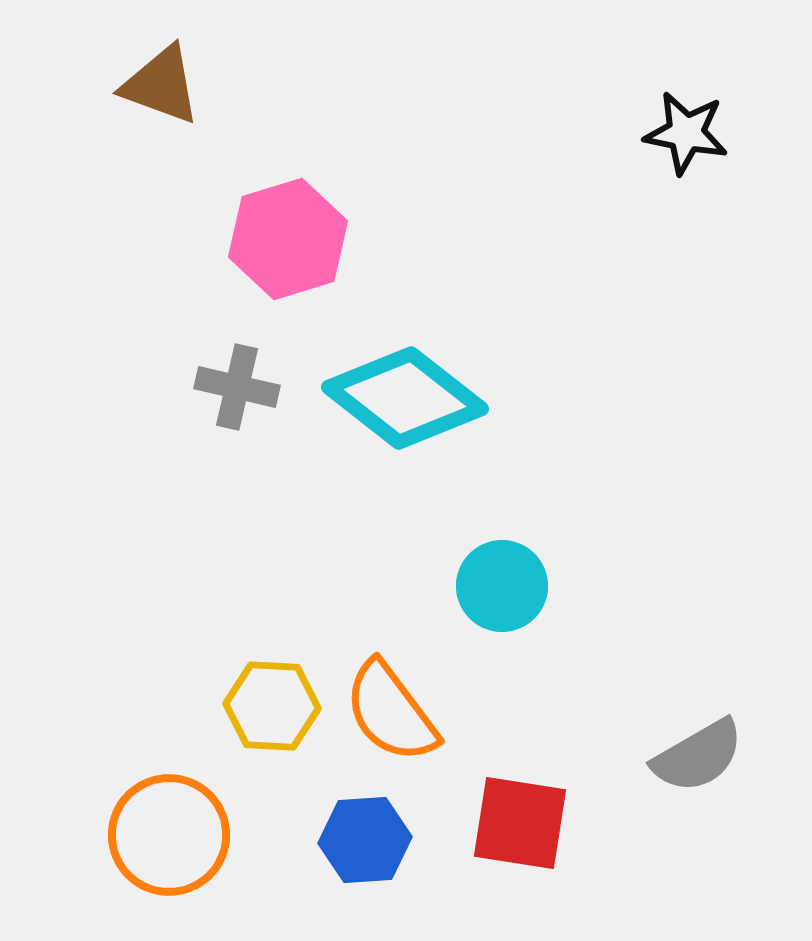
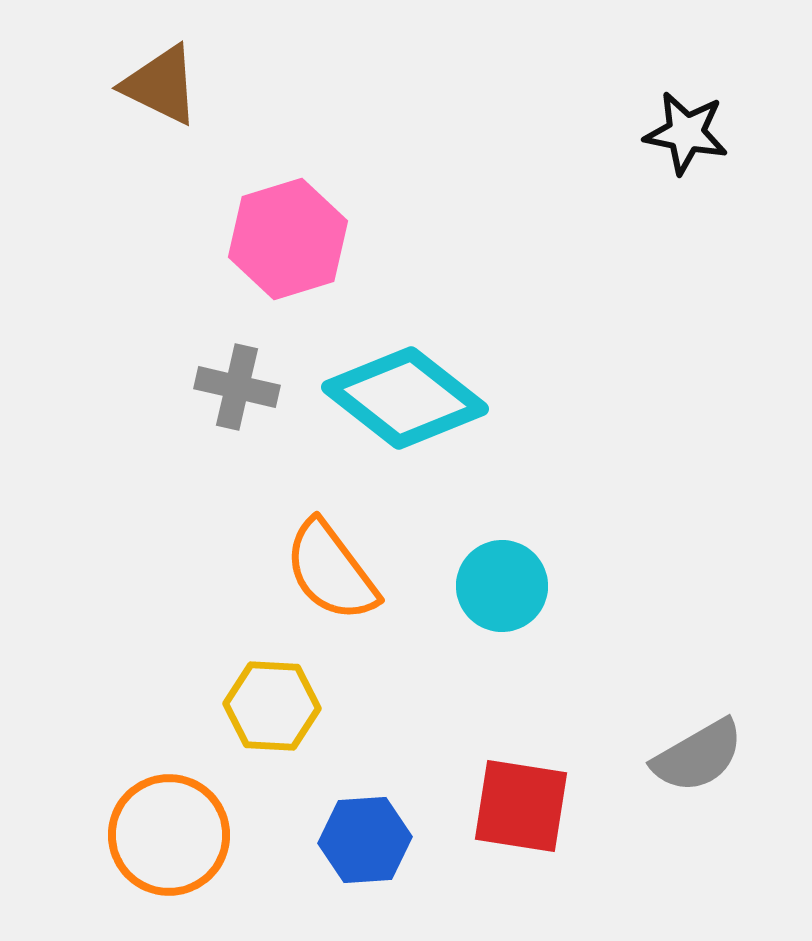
brown triangle: rotated 6 degrees clockwise
orange semicircle: moved 60 px left, 141 px up
red square: moved 1 px right, 17 px up
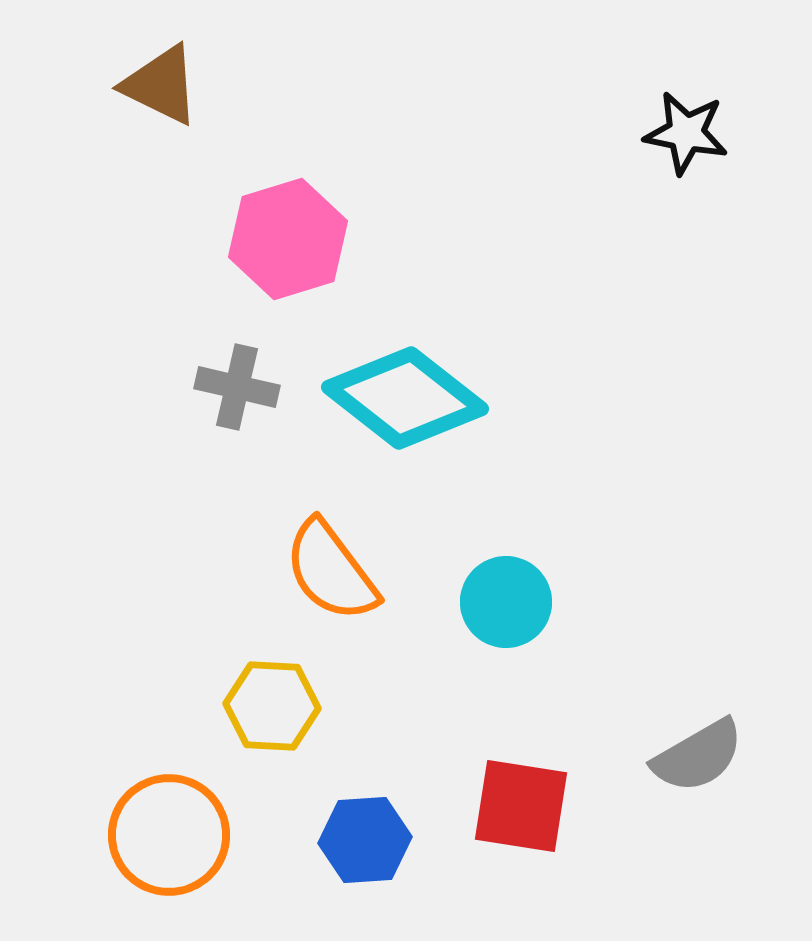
cyan circle: moved 4 px right, 16 px down
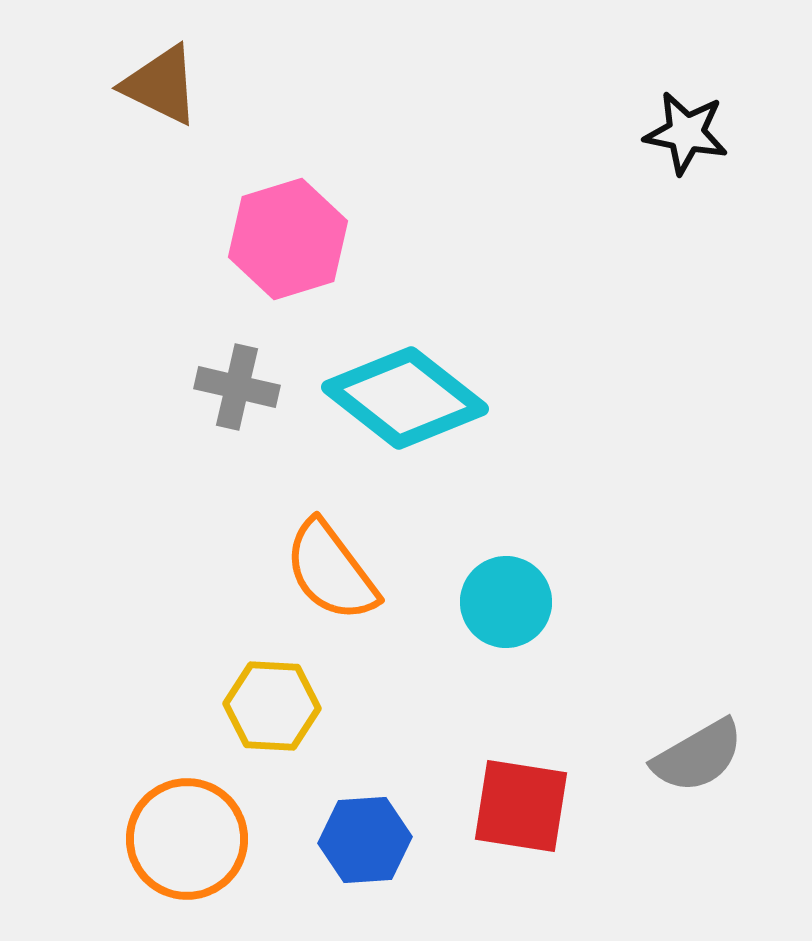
orange circle: moved 18 px right, 4 px down
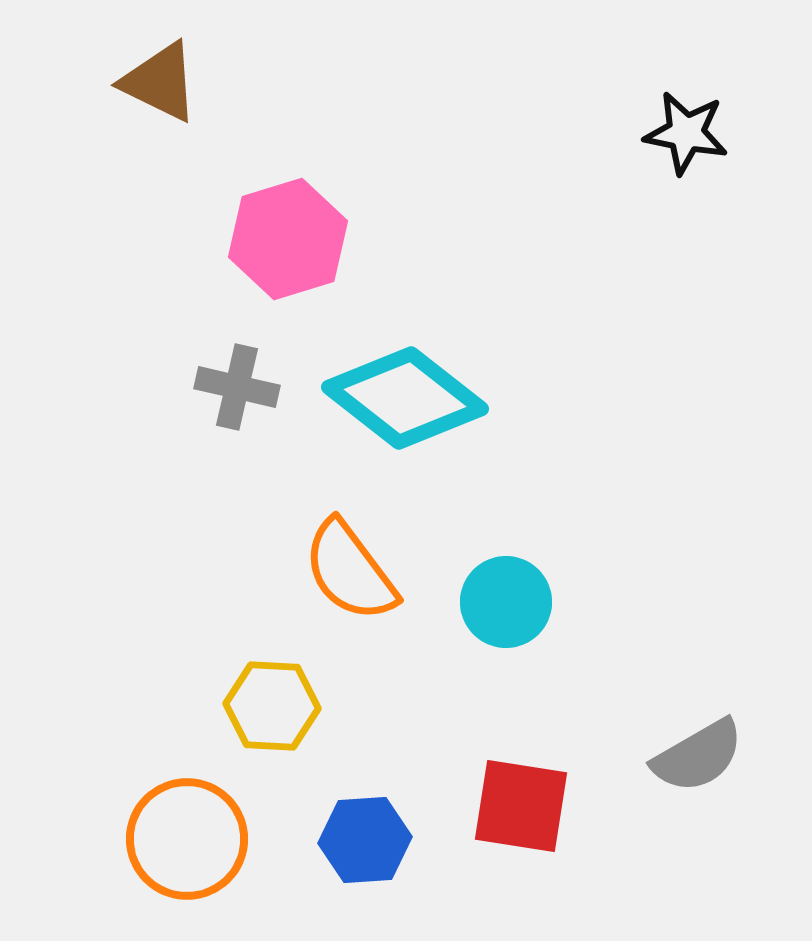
brown triangle: moved 1 px left, 3 px up
orange semicircle: moved 19 px right
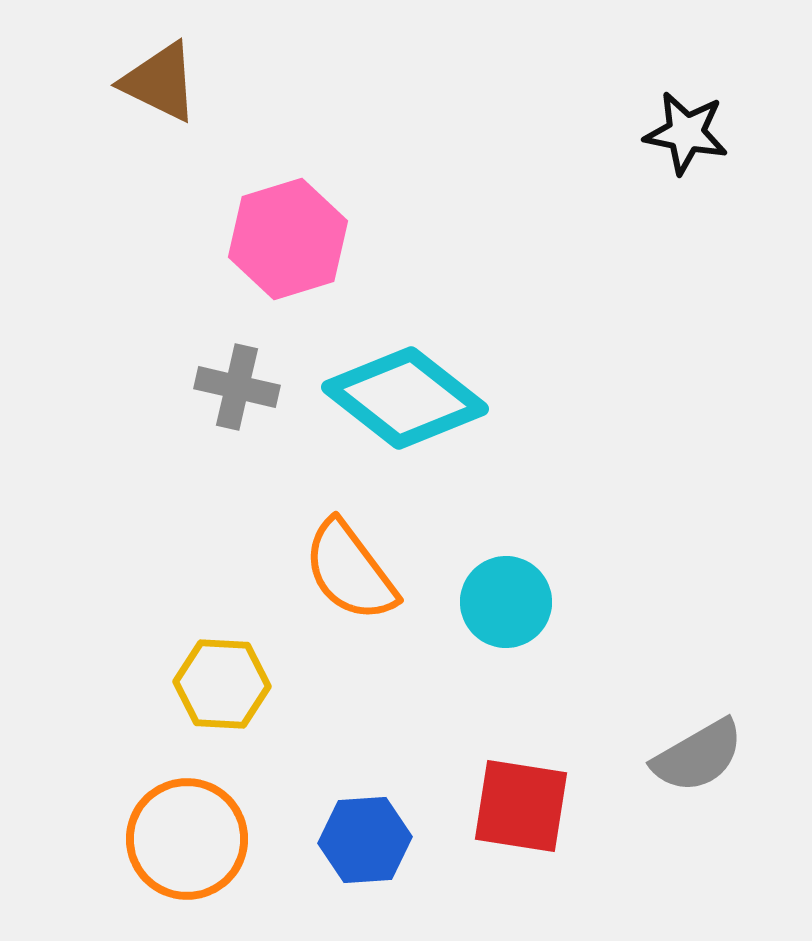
yellow hexagon: moved 50 px left, 22 px up
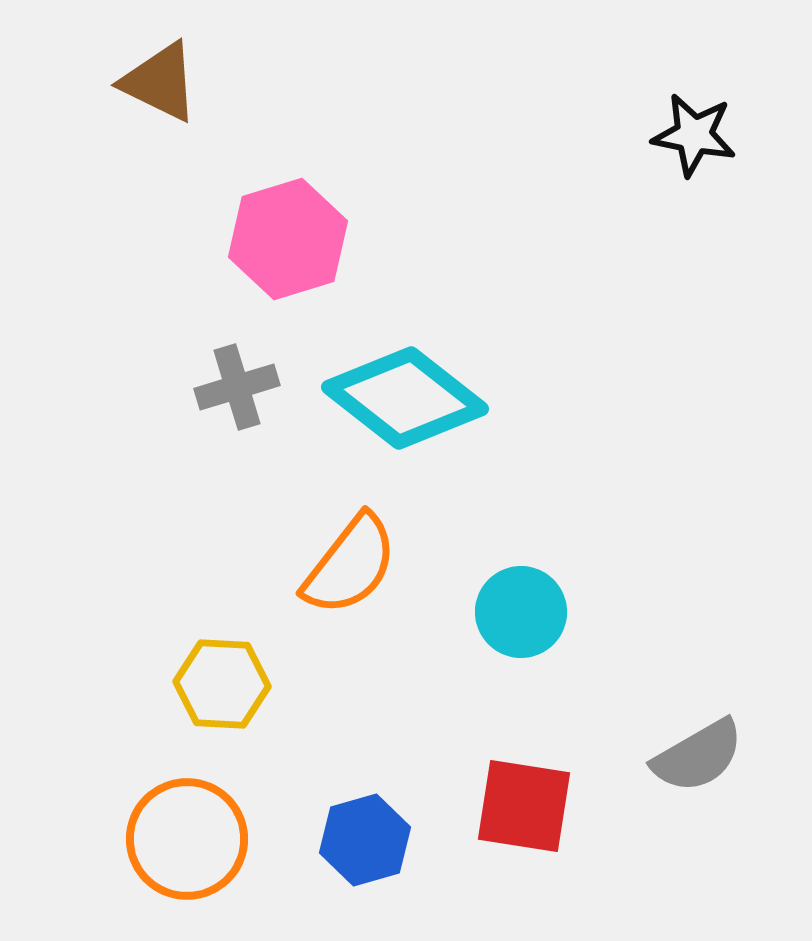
black star: moved 8 px right, 2 px down
gray cross: rotated 30 degrees counterclockwise
orange semicircle: moved 6 px up; rotated 105 degrees counterclockwise
cyan circle: moved 15 px right, 10 px down
red square: moved 3 px right
blue hexagon: rotated 12 degrees counterclockwise
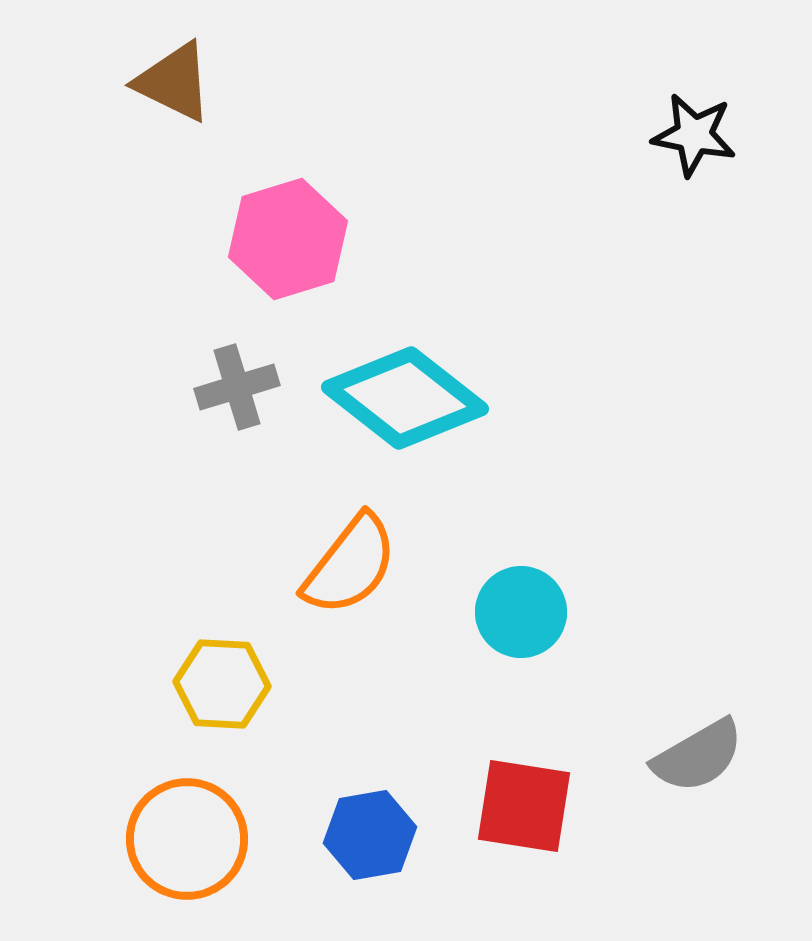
brown triangle: moved 14 px right
blue hexagon: moved 5 px right, 5 px up; rotated 6 degrees clockwise
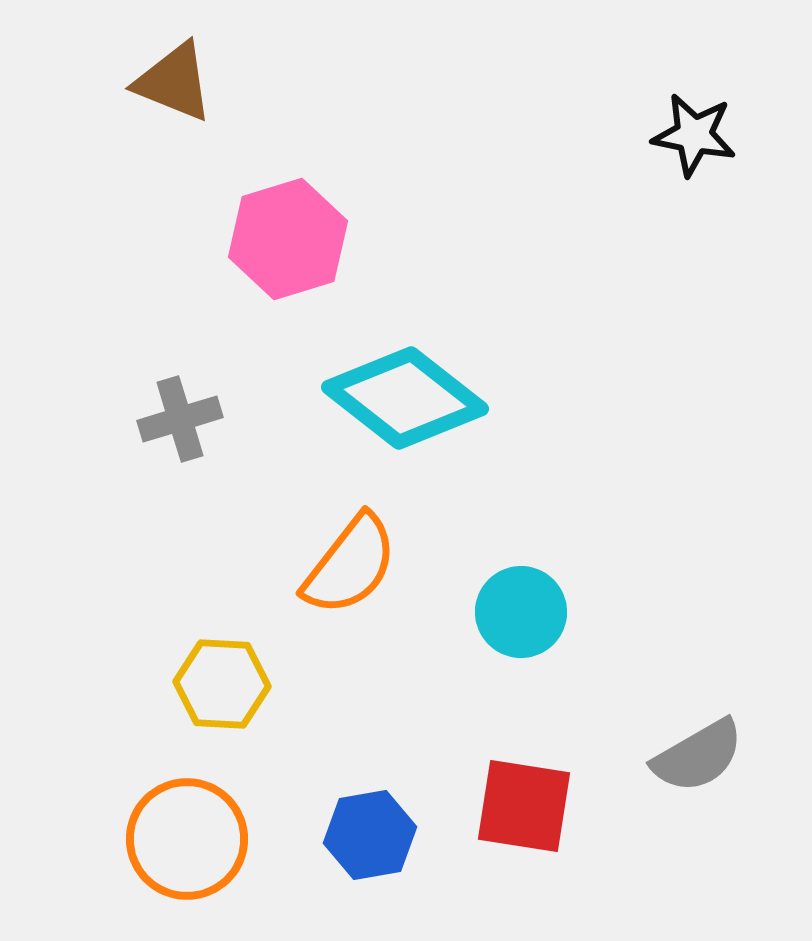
brown triangle: rotated 4 degrees counterclockwise
gray cross: moved 57 px left, 32 px down
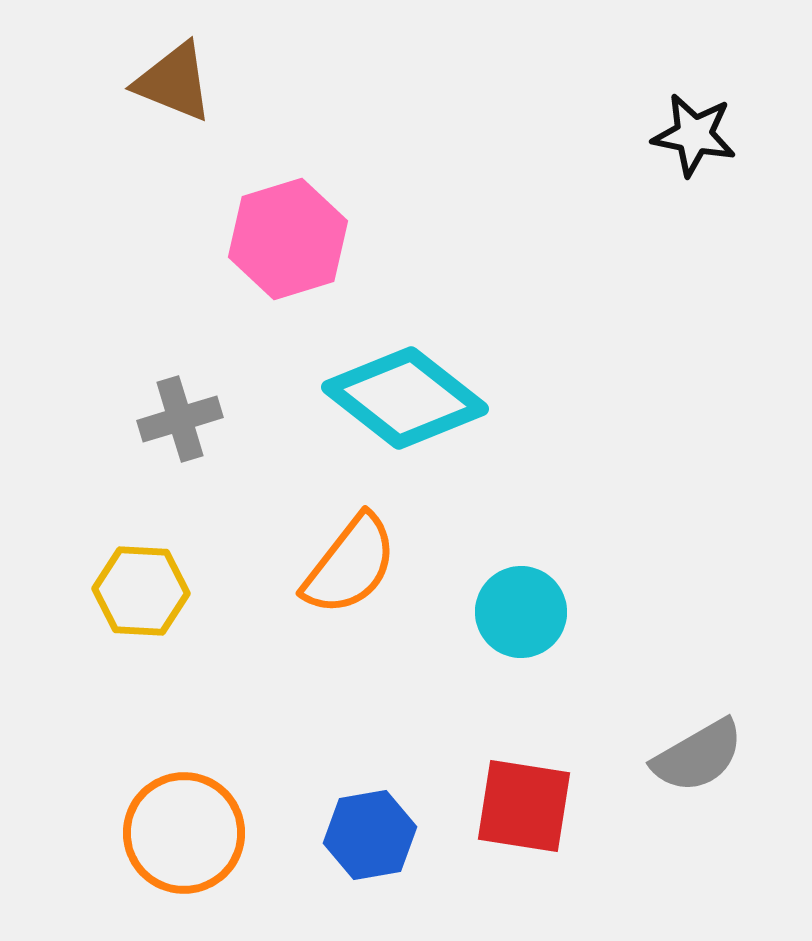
yellow hexagon: moved 81 px left, 93 px up
orange circle: moved 3 px left, 6 px up
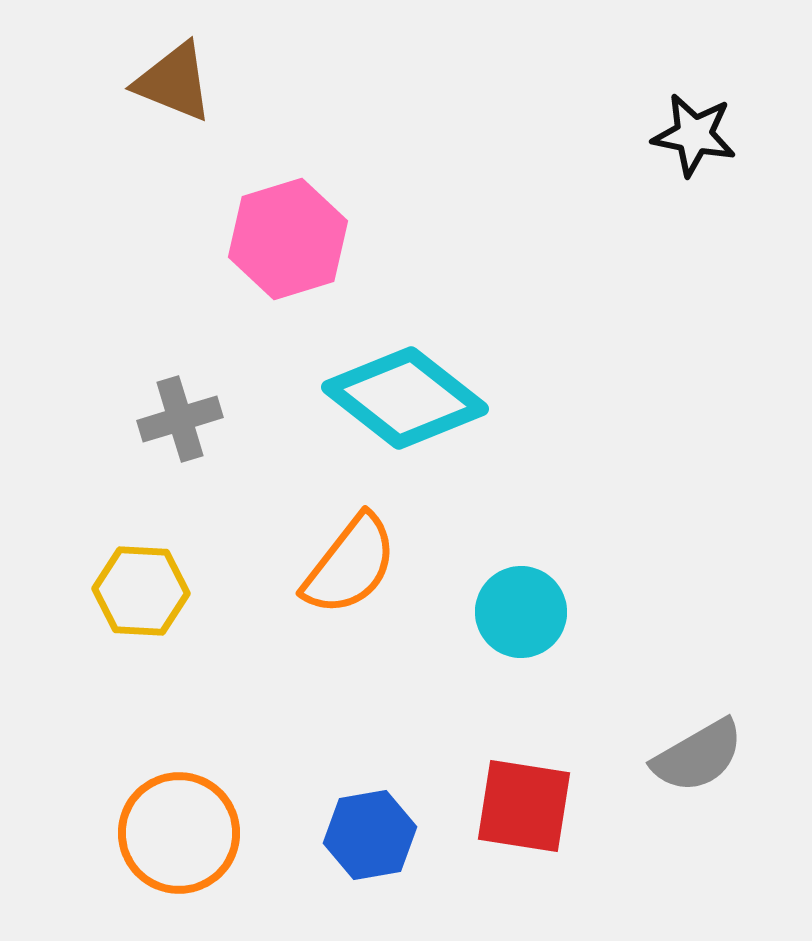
orange circle: moved 5 px left
